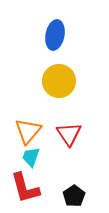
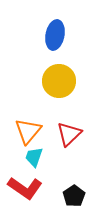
red triangle: rotated 20 degrees clockwise
cyan trapezoid: moved 3 px right
red L-shape: rotated 40 degrees counterclockwise
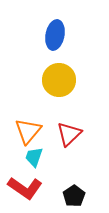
yellow circle: moved 1 px up
